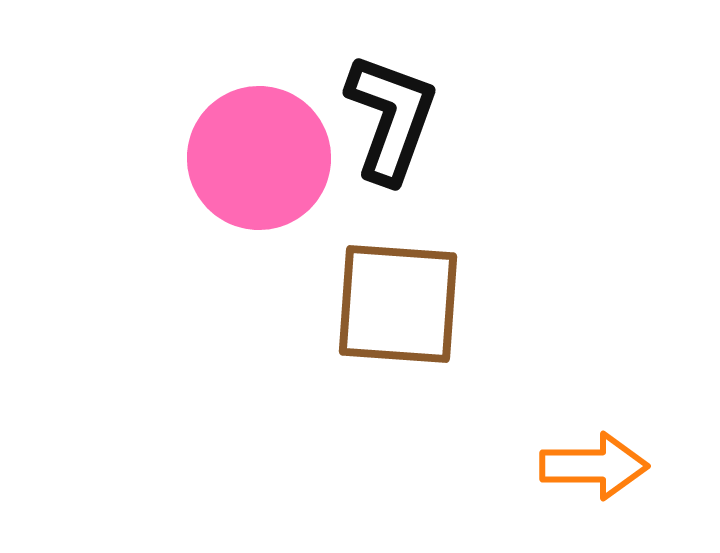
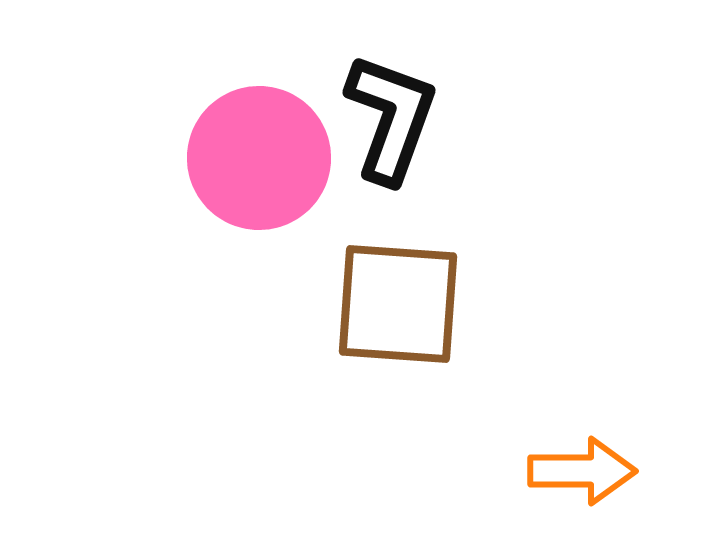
orange arrow: moved 12 px left, 5 px down
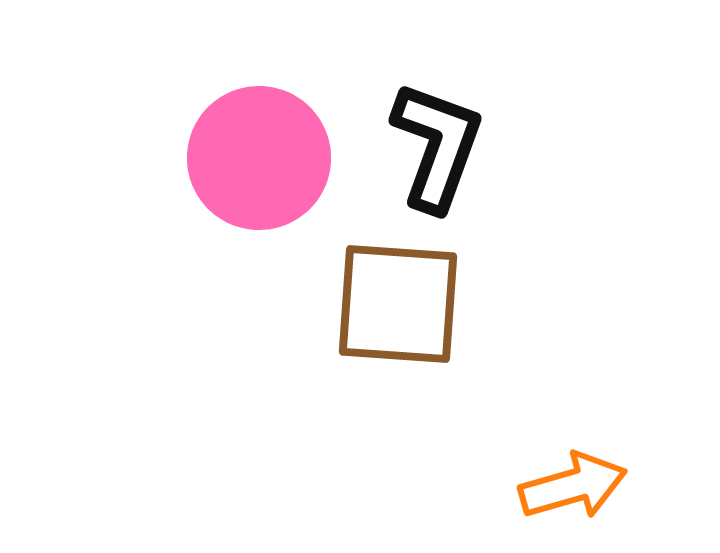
black L-shape: moved 46 px right, 28 px down
orange arrow: moved 9 px left, 15 px down; rotated 16 degrees counterclockwise
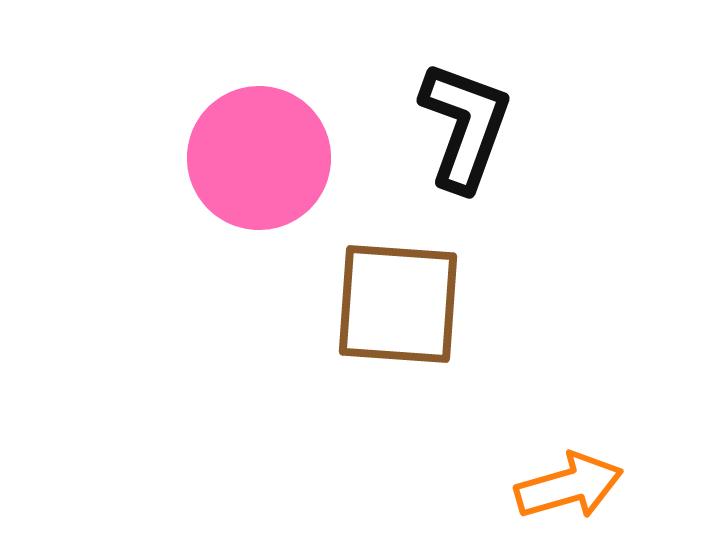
black L-shape: moved 28 px right, 20 px up
orange arrow: moved 4 px left
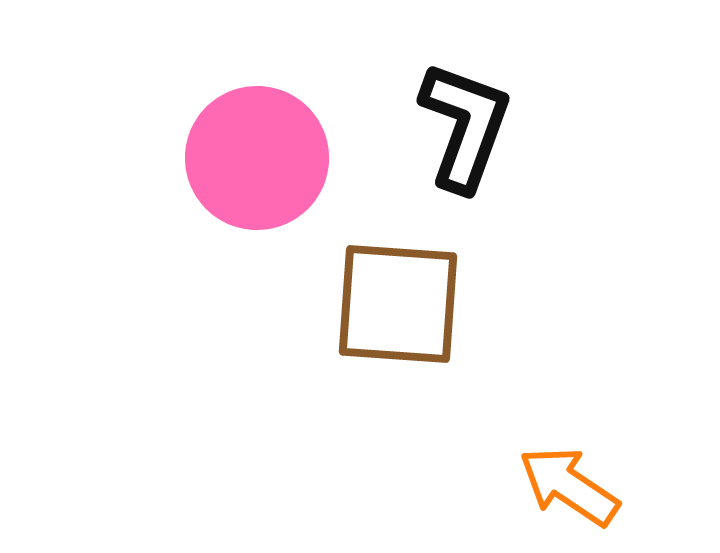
pink circle: moved 2 px left
orange arrow: rotated 130 degrees counterclockwise
